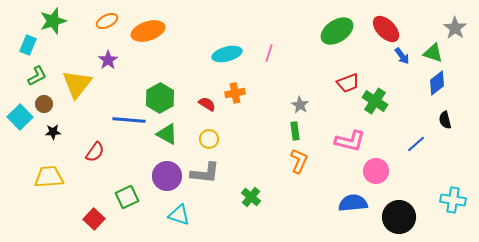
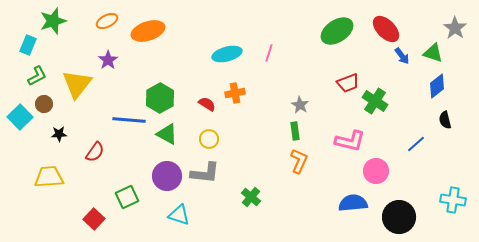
blue diamond at (437, 83): moved 3 px down
black star at (53, 132): moved 6 px right, 2 px down
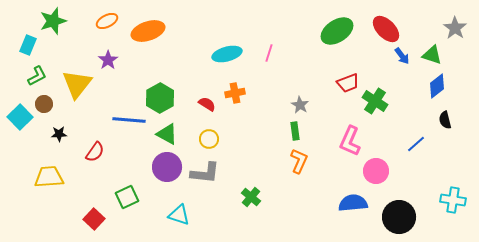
green triangle at (433, 53): moved 1 px left, 2 px down
pink L-shape at (350, 141): rotated 100 degrees clockwise
purple circle at (167, 176): moved 9 px up
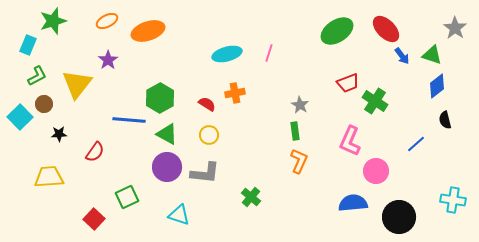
yellow circle at (209, 139): moved 4 px up
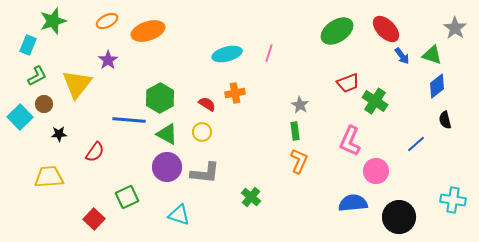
yellow circle at (209, 135): moved 7 px left, 3 px up
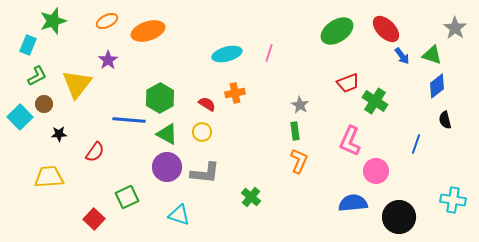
blue line at (416, 144): rotated 30 degrees counterclockwise
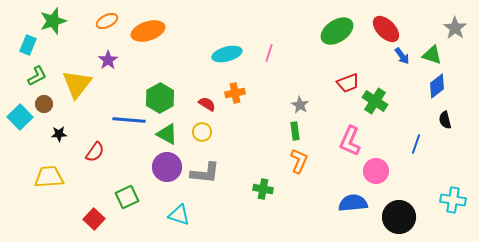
green cross at (251, 197): moved 12 px right, 8 px up; rotated 30 degrees counterclockwise
